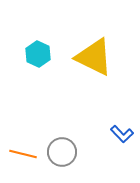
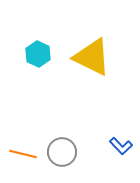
yellow triangle: moved 2 px left
blue L-shape: moved 1 px left, 12 px down
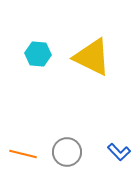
cyan hexagon: rotated 20 degrees counterclockwise
blue L-shape: moved 2 px left, 6 px down
gray circle: moved 5 px right
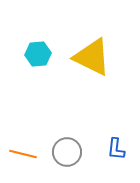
cyan hexagon: rotated 10 degrees counterclockwise
blue L-shape: moved 3 px left, 3 px up; rotated 50 degrees clockwise
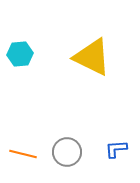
cyan hexagon: moved 18 px left
blue L-shape: rotated 80 degrees clockwise
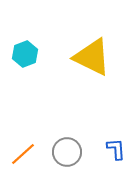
cyan hexagon: moved 5 px right; rotated 15 degrees counterclockwise
blue L-shape: rotated 90 degrees clockwise
orange line: rotated 56 degrees counterclockwise
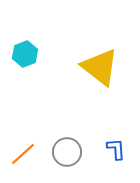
yellow triangle: moved 8 px right, 10 px down; rotated 12 degrees clockwise
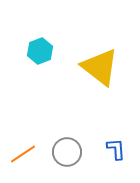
cyan hexagon: moved 15 px right, 3 px up
orange line: rotated 8 degrees clockwise
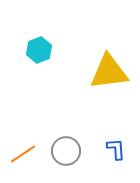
cyan hexagon: moved 1 px left, 1 px up
yellow triangle: moved 9 px right, 5 px down; rotated 45 degrees counterclockwise
gray circle: moved 1 px left, 1 px up
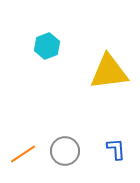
cyan hexagon: moved 8 px right, 4 px up
gray circle: moved 1 px left
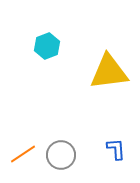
gray circle: moved 4 px left, 4 px down
